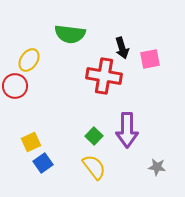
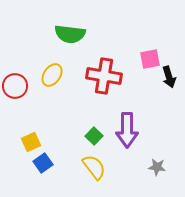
black arrow: moved 47 px right, 29 px down
yellow ellipse: moved 23 px right, 15 px down
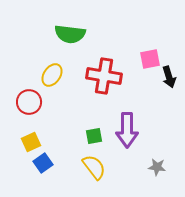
red circle: moved 14 px right, 16 px down
green square: rotated 36 degrees clockwise
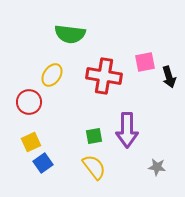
pink square: moved 5 px left, 3 px down
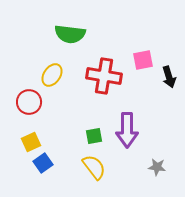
pink square: moved 2 px left, 2 px up
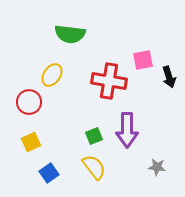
red cross: moved 5 px right, 5 px down
green square: rotated 12 degrees counterclockwise
blue square: moved 6 px right, 10 px down
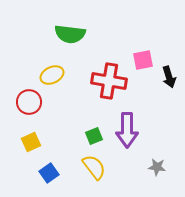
yellow ellipse: rotated 30 degrees clockwise
